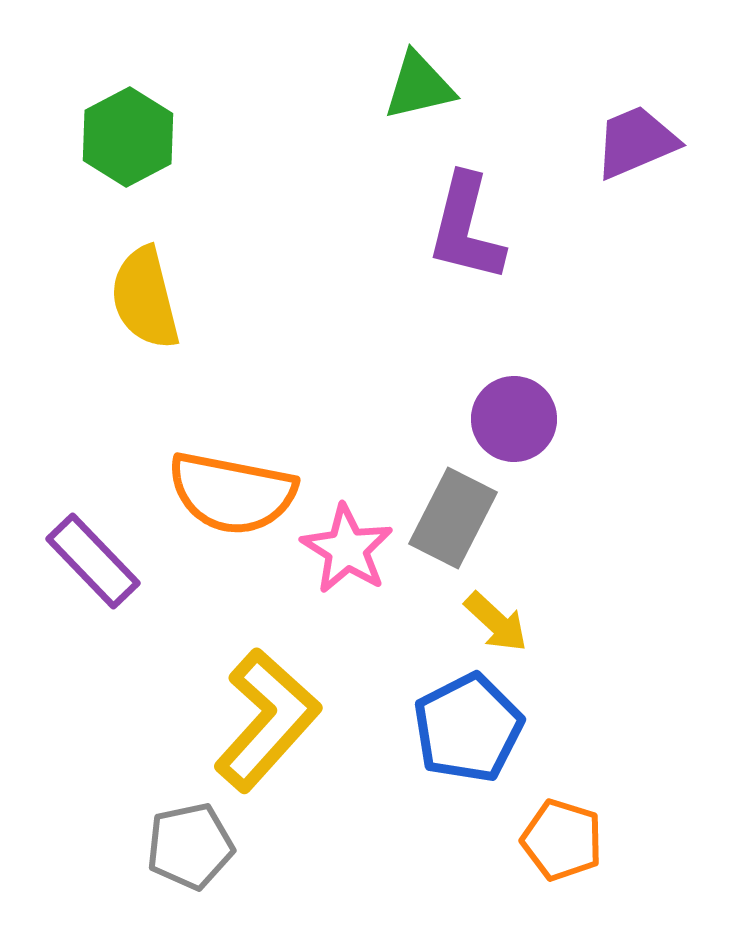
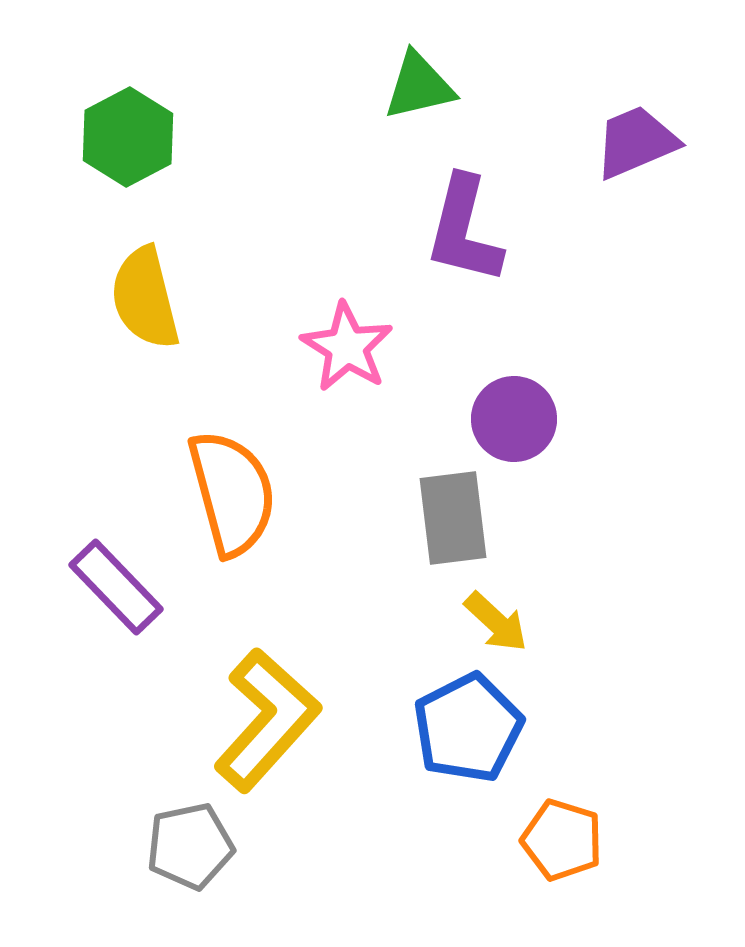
purple L-shape: moved 2 px left, 2 px down
orange semicircle: rotated 116 degrees counterclockwise
gray rectangle: rotated 34 degrees counterclockwise
pink star: moved 202 px up
purple rectangle: moved 23 px right, 26 px down
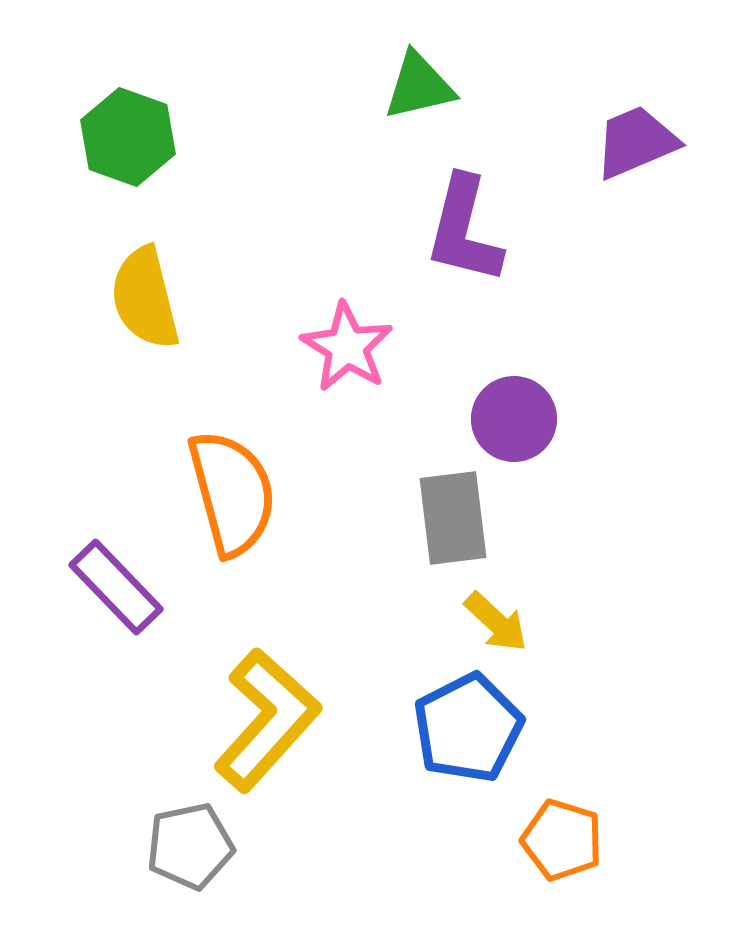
green hexagon: rotated 12 degrees counterclockwise
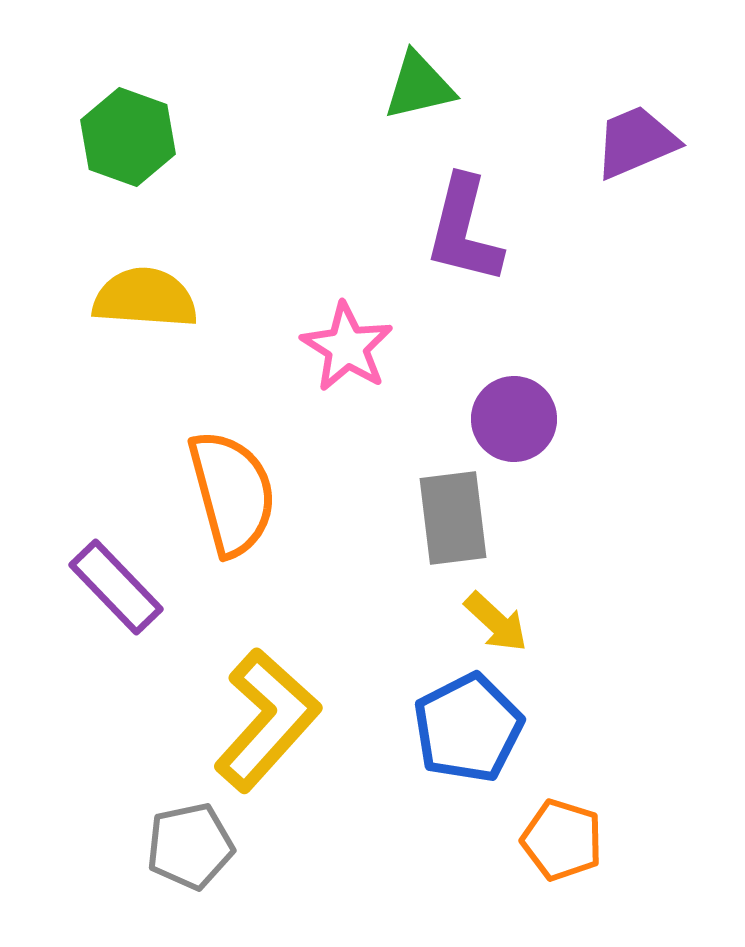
yellow semicircle: rotated 108 degrees clockwise
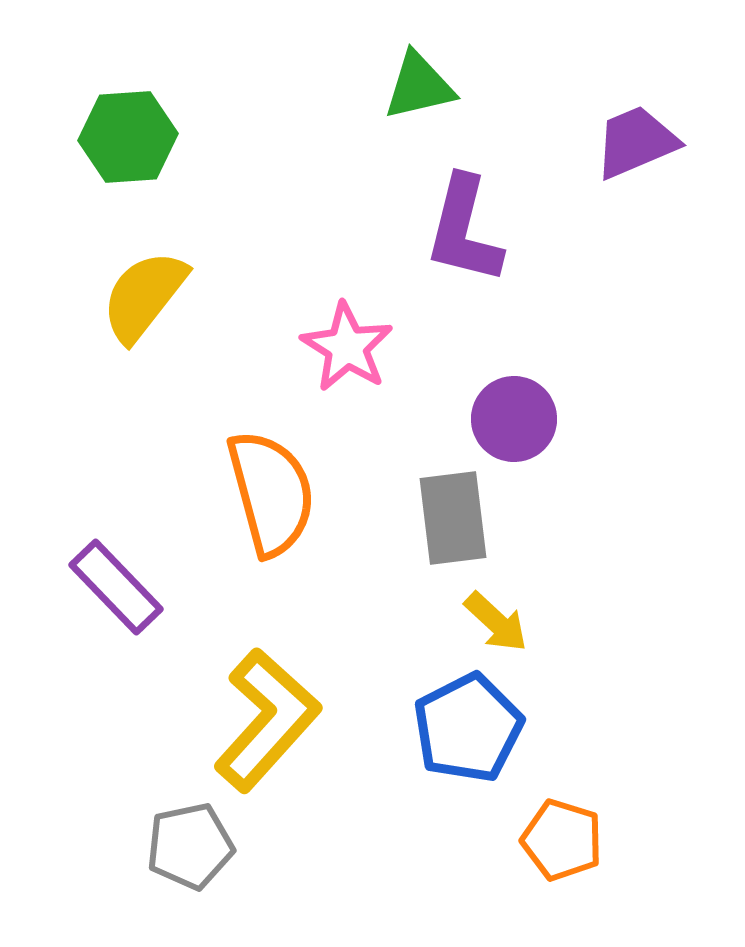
green hexagon: rotated 24 degrees counterclockwise
yellow semicircle: moved 1 px left, 2 px up; rotated 56 degrees counterclockwise
orange semicircle: moved 39 px right
